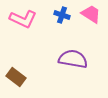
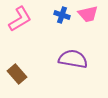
pink trapezoid: moved 3 px left; rotated 135 degrees clockwise
pink L-shape: moved 3 px left; rotated 56 degrees counterclockwise
brown rectangle: moved 1 px right, 3 px up; rotated 12 degrees clockwise
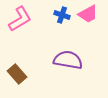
pink trapezoid: rotated 15 degrees counterclockwise
purple semicircle: moved 5 px left, 1 px down
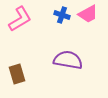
brown rectangle: rotated 24 degrees clockwise
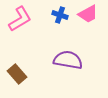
blue cross: moved 2 px left
brown rectangle: rotated 24 degrees counterclockwise
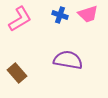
pink trapezoid: rotated 10 degrees clockwise
brown rectangle: moved 1 px up
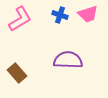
purple semicircle: rotated 8 degrees counterclockwise
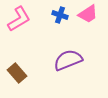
pink trapezoid: rotated 15 degrees counterclockwise
pink L-shape: moved 1 px left
purple semicircle: rotated 24 degrees counterclockwise
